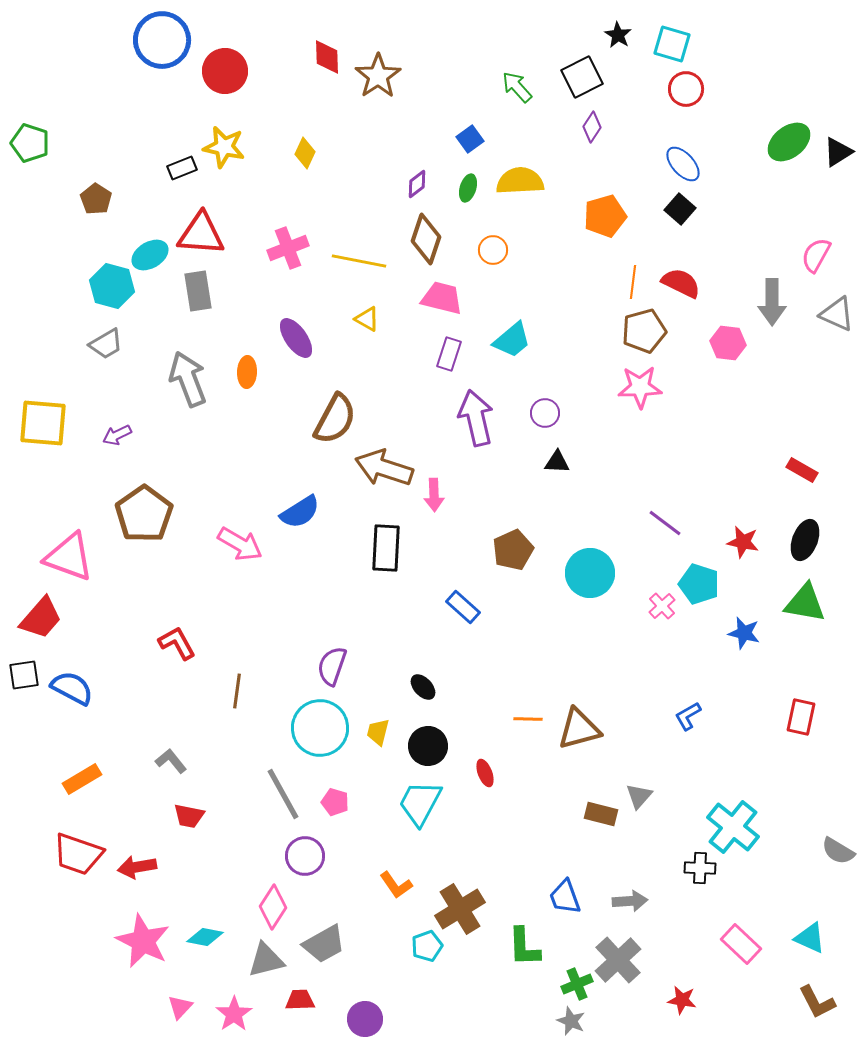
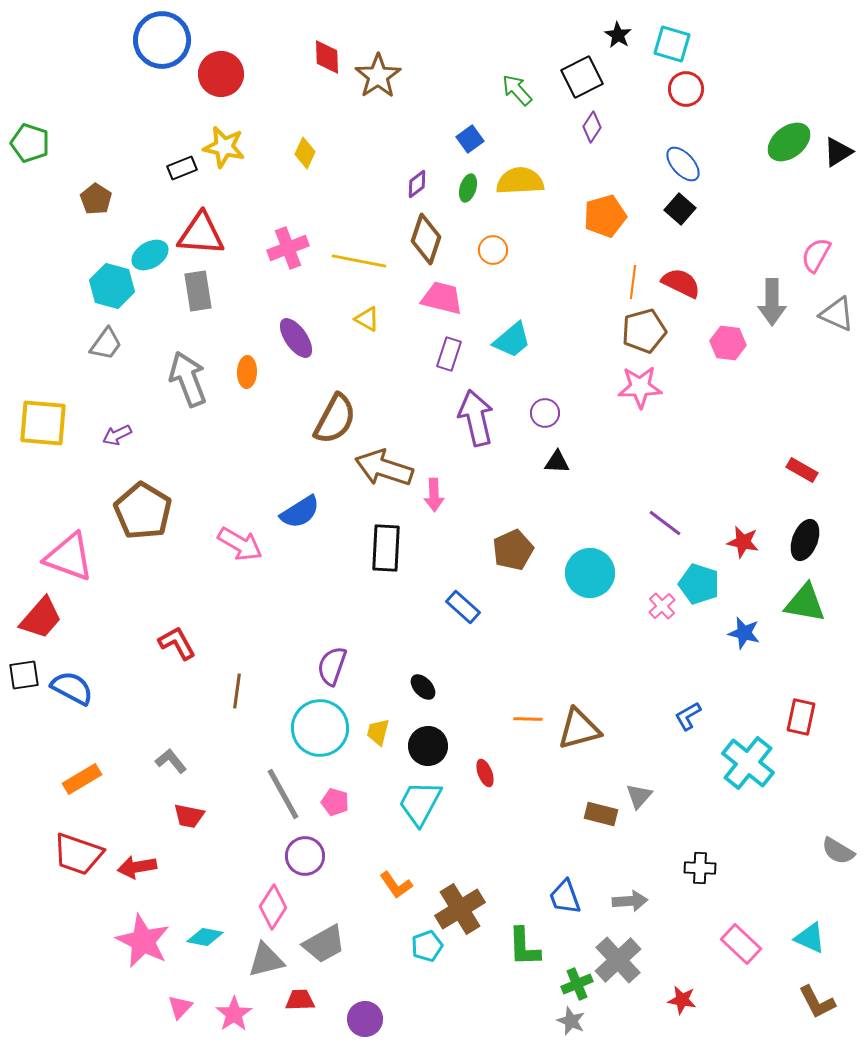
red circle at (225, 71): moved 4 px left, 3 px down
green arrow at (517, 87): moved 3 px down
gray trapezoid at (106, 344): rotated 24 degrees counterclockwise
brown pentagon at (144, 514): moved 1 px left, 3 px up; rotated 6 degrees counterclockwise
cyan cross at (733, 827): moved 15 px right, 64 px up
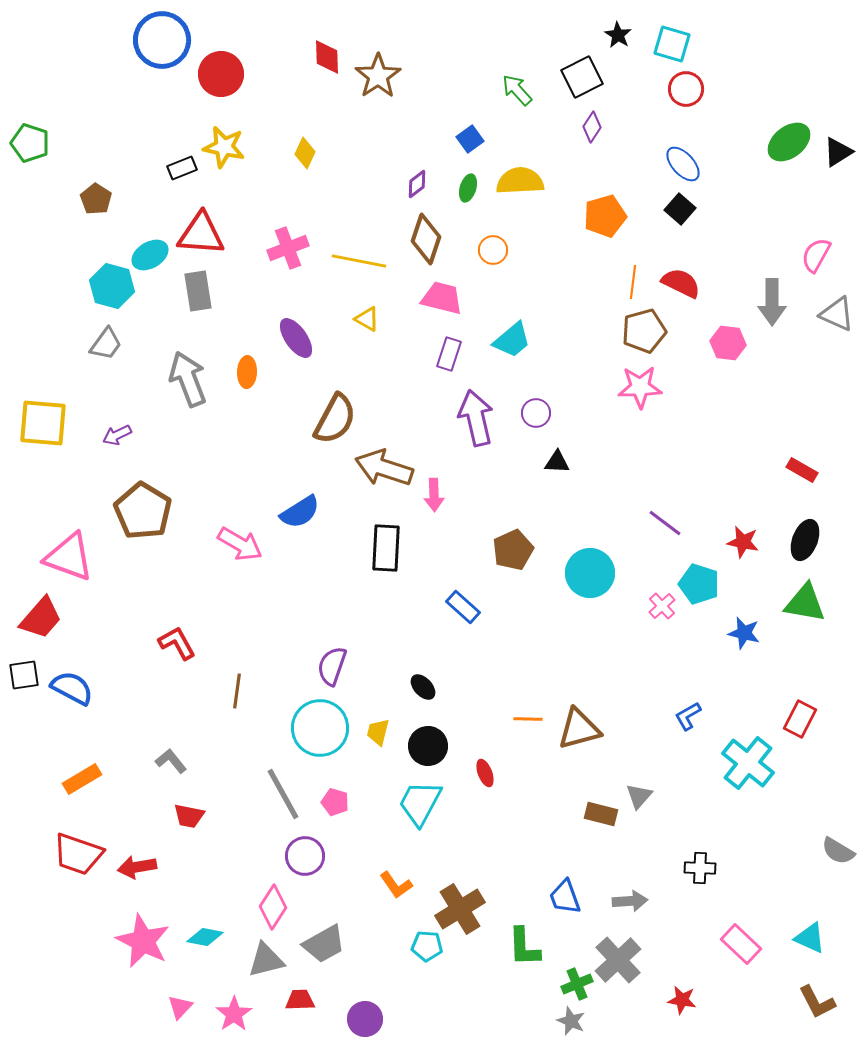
purple circle at (545, 413): moved 9 px left
red rectangle at (801, 717): moved 1 px left, 2 px down; rotated 15 degrees clockwise
cyan pentagon at (427, 946): rotated 24 degrees clockwise
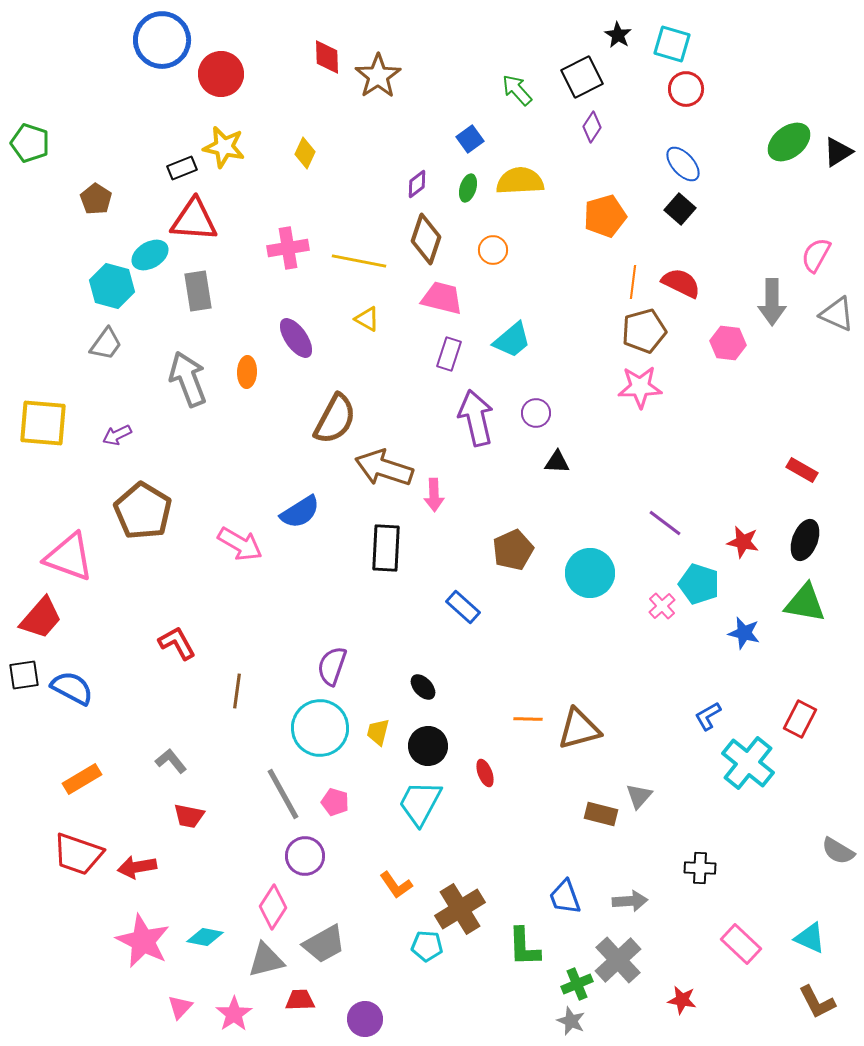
red triangle at (201, 234): moved 7 px left, 14 px up
pink cross at (288, 248): rotated 12 degrees clockwise
blue L-shape at (688, 716): moved 20 px right
